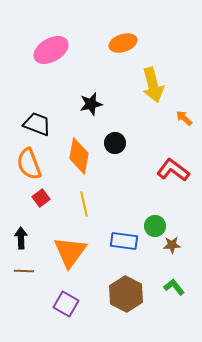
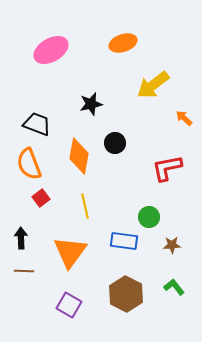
yellow arrow: rotated 68 degrees clockwise
red L-shape: moved 6 px left, 2 px up; rotated 48 degrees counterclockwise
yellow line: moved 1 px right, 2 px down
green circle: moved 6 px left, 9 px up
purple square: moved 3 px right, 1 px down
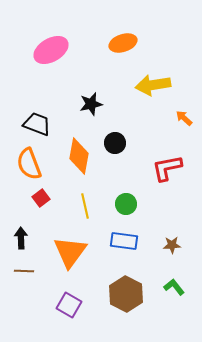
yellow arrow: rotated 28 degrees clockwise
green circle: moved 23 px left, 13 px up
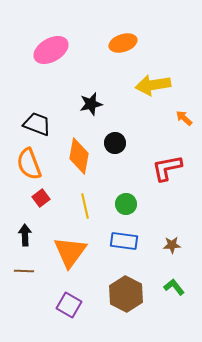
black arrow: moved 4 px right, 3 px up
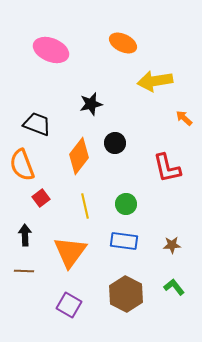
orange ellipse: rotated 44 degrees clockwise
pink ellipse: rotated 52 degrees clockwise
yellow arrow: moved 2 px right, 4 px up
orange diamond: rotated 27 degrees clockwise
orange semicircle: moved 7 px left, 1 px down
red L-shape: rotated 92 degrees counterclockwise
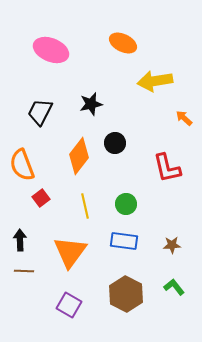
black trapezoid: moved 3 px right, 12 px up; rotated 84 degrees counterclockwise
black arrow: moved 5 px left, 5 px down
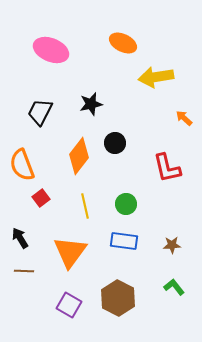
yellow arrow: moved 1 px right, 4 px up
black arrow: moved 2 px up; rotated 30 degrees counterclockwise
brown hexagon: moved 8 px left, 4 px down
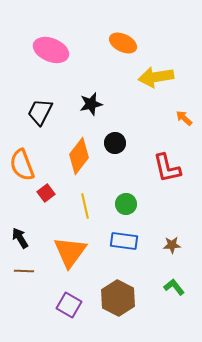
red square: moved 5 px right, 5 px up
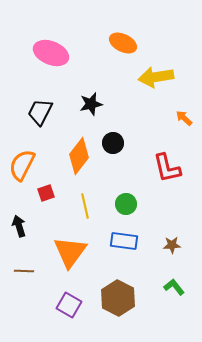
pink ellipse: moved 3 px down
black circle: moved 2 px left
orange semicircle: rotated 48 degrees clockwise
red square: rotated 18 degrees clockwise
black arrow: moved 1 px left, 12 px up; rotated 15 degrees clockwise
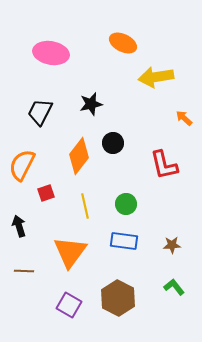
pink ellipse: rotated 12 degrees counterclockwise
red L-shape: moved 3 px left, 3 px up
